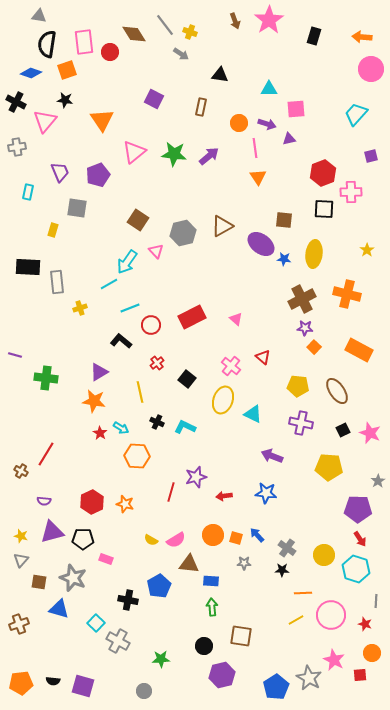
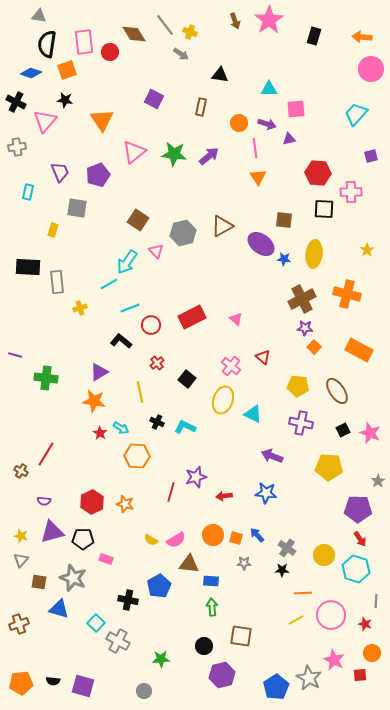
red hexagon at (323, 173): moved 5 px left; rotated 25 degrees clockwise
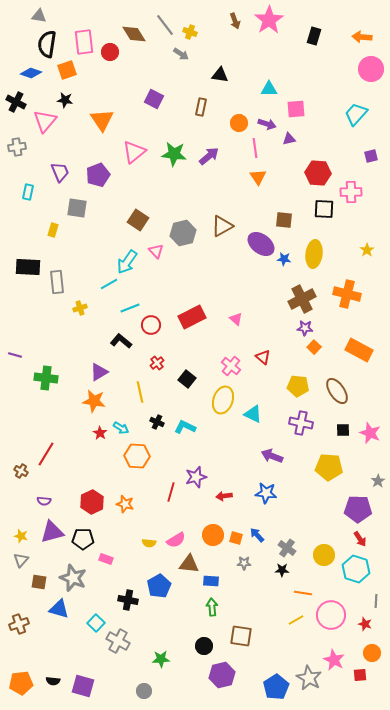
black square at (343, 430): rotated 24 degrees clockwise
yellow semicircle at (151, 540): moved 2 px left, 3 px down; rotated 24 degrees counterclockwise
orange line at (303, 593): rotated 12 degrees clockwise
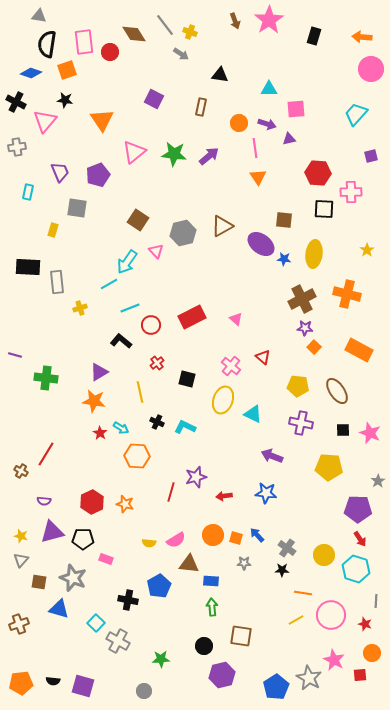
black square at (187, 379): rotated 24 degrees counterclockwise
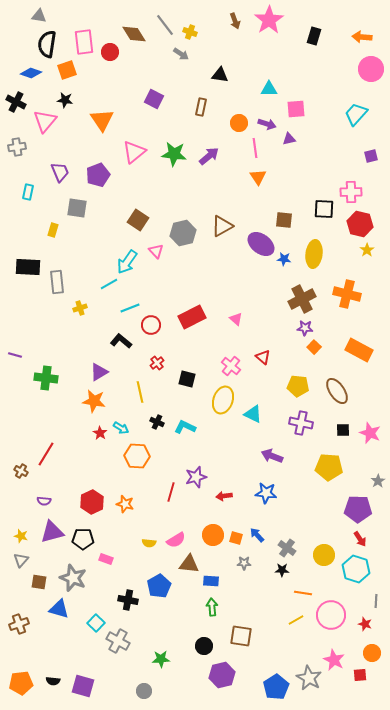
red hexagon at (318, 173): moved 42 px right, 51 px down; rotated 10 degrees clockwise
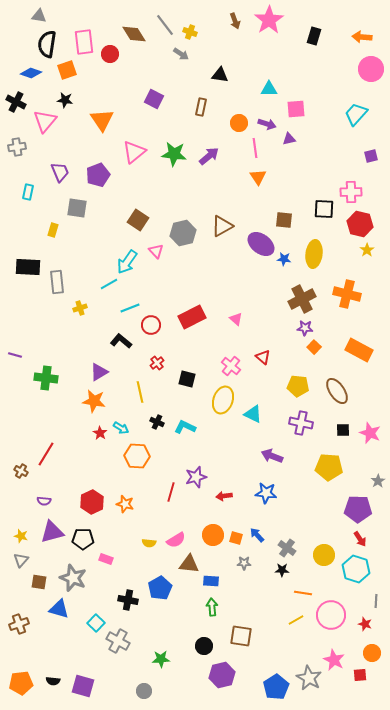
red circle at (110, 52): moved 2 px down
blue pentagon at (159, 586): moved 1 px right, 2 px down
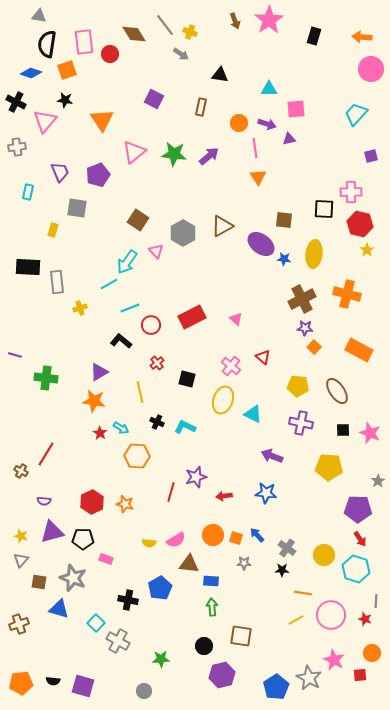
gray hexagon at (183, 233): rotated 15 degrees counterclockwise
red star at (365, 624): moved 5 px up
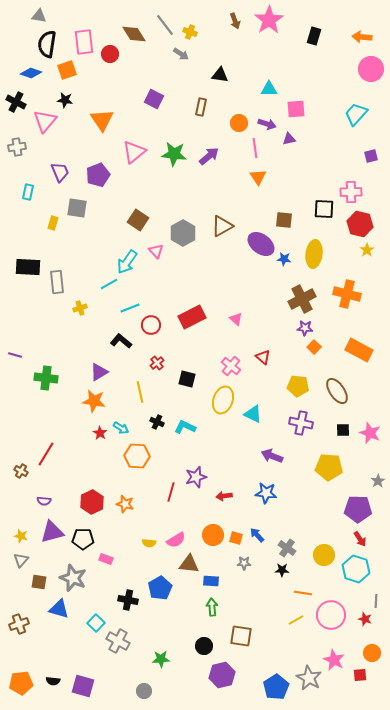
yellow rectangle at (53, 230): moved 7 px up
